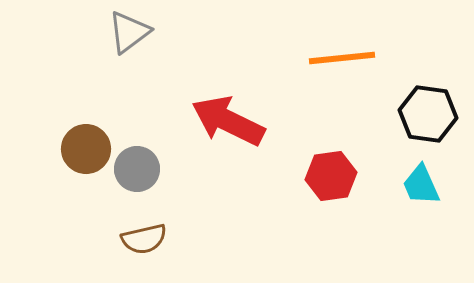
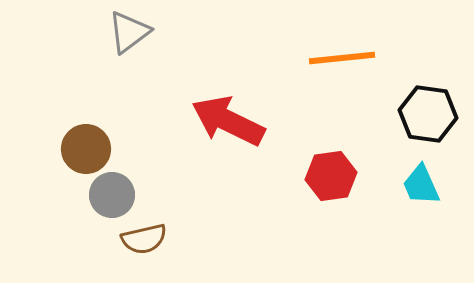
gray circle: moved 25 px left, 26 px down
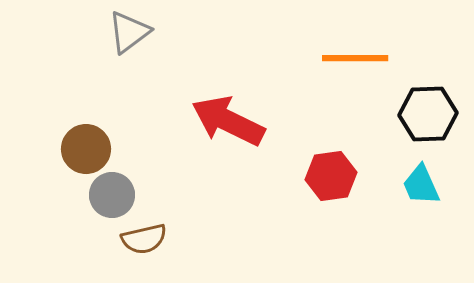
orange line: moved 13 px right; rotated 6 degrees clockwise
black hexagon: rotated 10 degrees counterclockwise
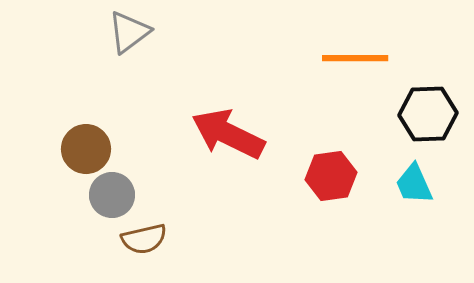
red arrow: moved 13 px down
cyan trapezoid: moved 7 px left, 1 px up
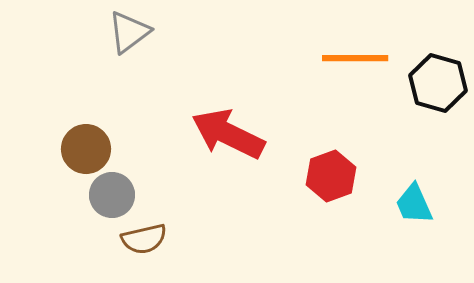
black hexagon: moved 10 px right, 31 px up; rotated 18 degrees clockwise
red hexagon: rotated 12 degrees counterclockwise
cyan trapezoid: moved 20 px down
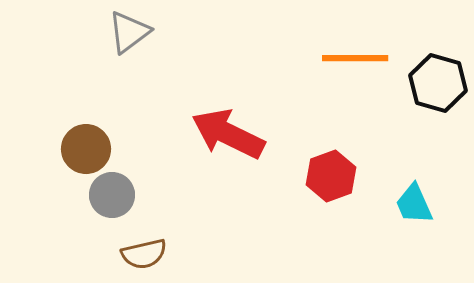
brown semicircle: moved 15 px down
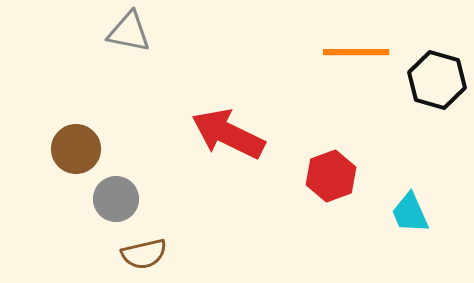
gray triangle: rotated 48 degrees clockwise
orange line: moved 1 px right, 6 px up
black hexagon: moved 1 px left, 3 px up
brown circle: moved 10 px left
gray circle: moved 4 px right, 4 px down
cyan trapezoid: moved 4 px left, 9 px down
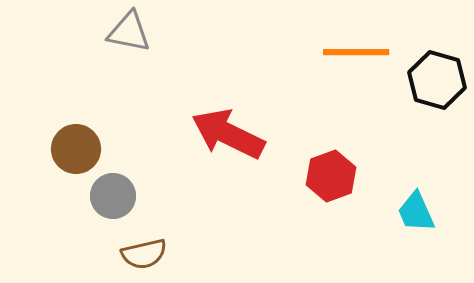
gray circle: moved 3 px left, 3 px up
cyan trapezoid: moved 6 px right, 1 px up
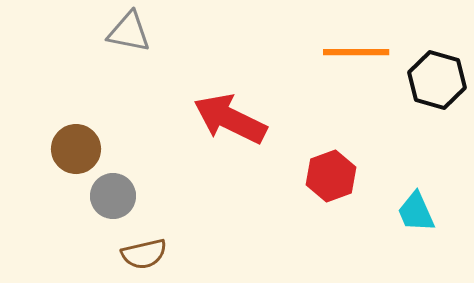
red arrow: moved 2 px right, 15 px up
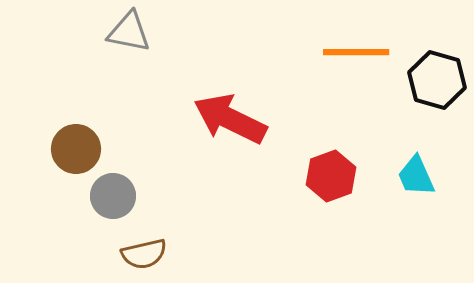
cyan trapezoid: moved 36 px up
